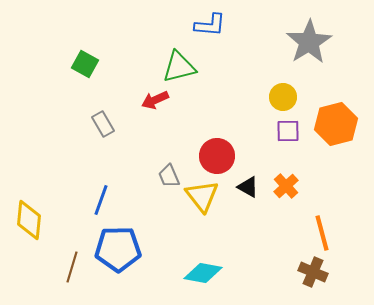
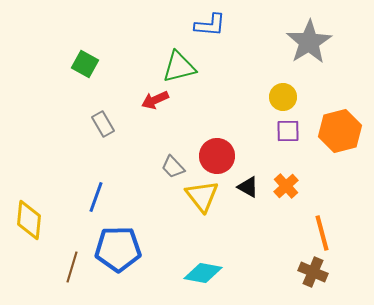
orange hexagon: moved 4 px right, 7 px down
gray trapezoid: moved 4 px right, 9 px up; rotated 20 degrees counterclockwise
blue line: moved 5 px left, 3 px up
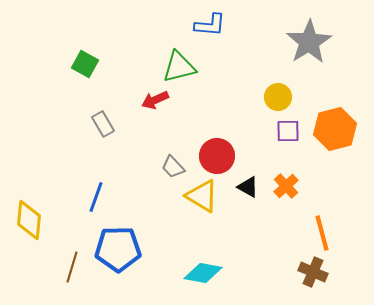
yellow circle: moved 5 px left
orange hexagon: moved 5 px left, 2 px up
yellow triangle: rotated 21 degrees counterclockwise
